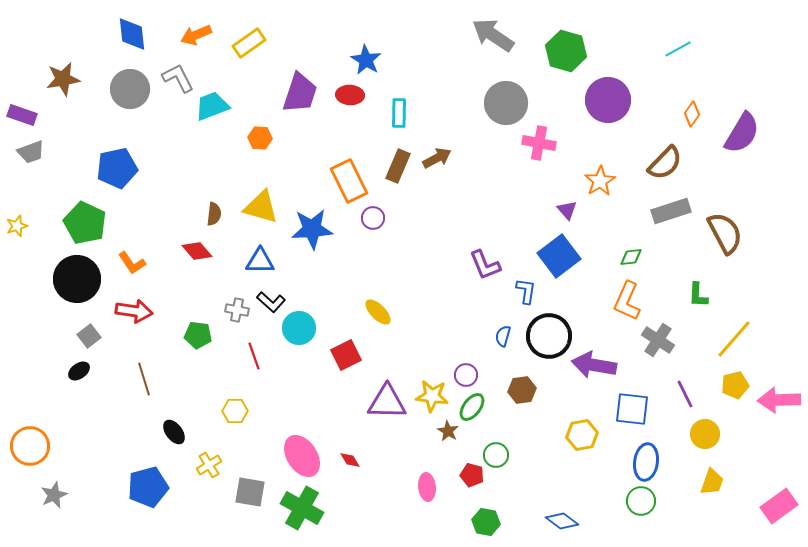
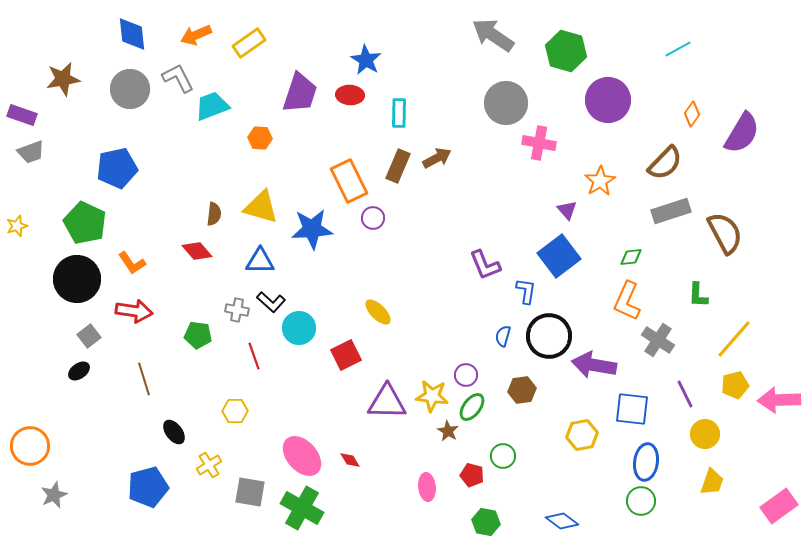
green circle at (496, 455): moved 7 px right, 1 px down
pink ellipse at (302, 456): rotated 9 degrees counterclockwise
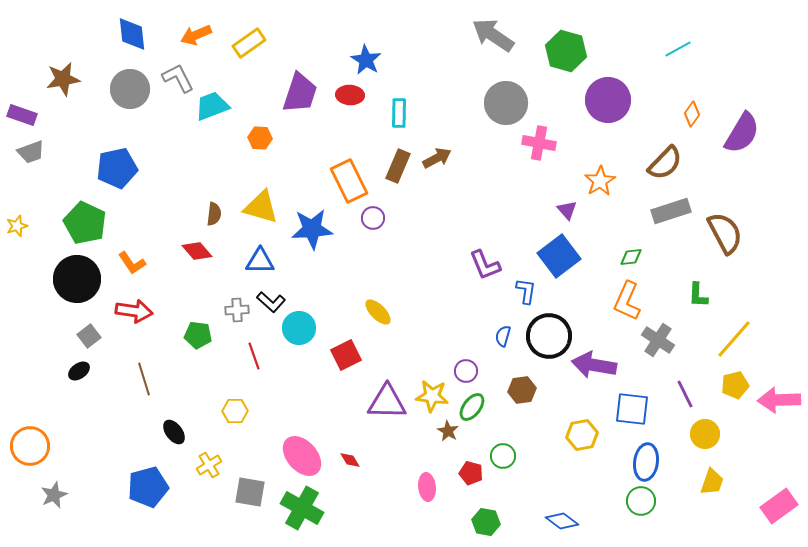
gray cross at (237, 310): rotated 15 degrees counterclockwise
purple circle at (466, 375): moved 4 px up
red pentagon at (472, 475): moved 1 px left, 2 px up
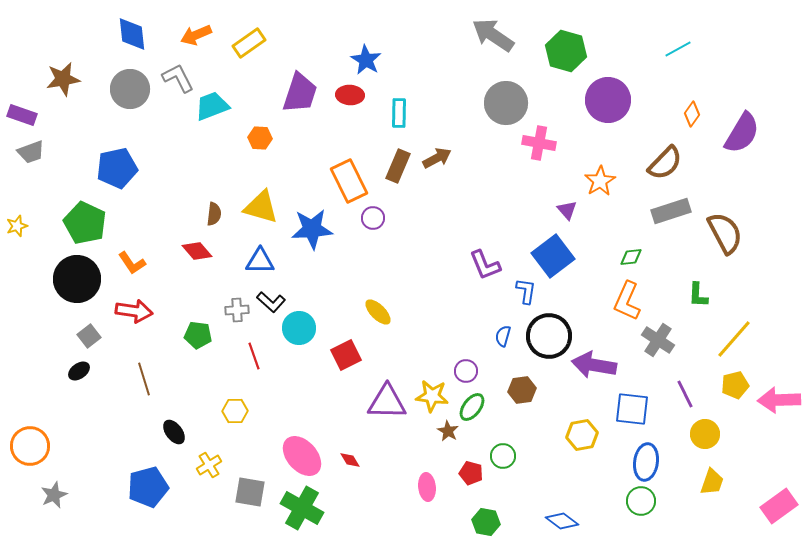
blue square at (559, 256): moved 6 px left
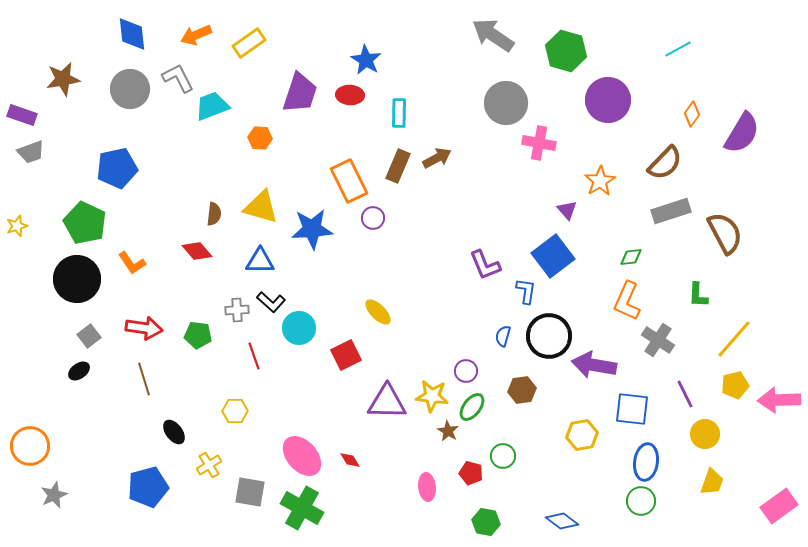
red arrow at (134, 311): moved 10 px right, 17 px down
